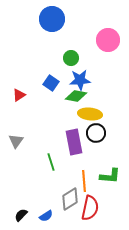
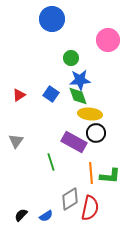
blue square: moved 11 px down
green diamond: moved 2 px right; rotated 60 degrees clockwise
purple rectangle: rotated 50 degrees counterclockwise
orange line: moved 7 px right, 8 px up
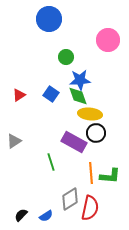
blue circle: moved 3 px left
green circle: moved 5 px left, 1 px up
gray triangle: moved 2 px left; rotated 21 degrees clockwise
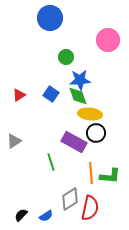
blue circle: moved 1 px right, 1 px up
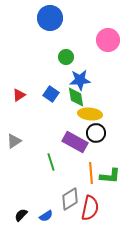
green diamond: moved 2 px left, 1 px down; rotated 10 degrees clockwise
purple rectangle: moved 1 px right
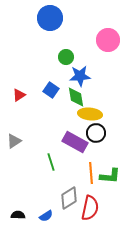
blue star: moved 4 px up
blue square: moved 4 px up
gray diamond: moved 1 px left, 1 px up
black semicircle: moved 3 px left; rotated 48 degrees clockwise
